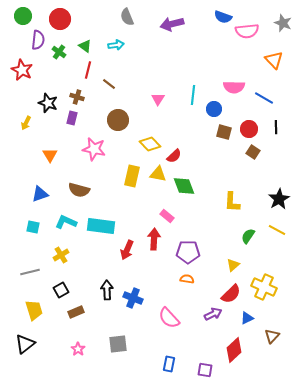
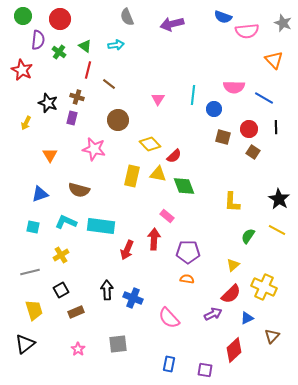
brown square at (224, 132): moved 1 px left, 5 px down
black star at (279, 199): rotated 10 degrees counterclockwise
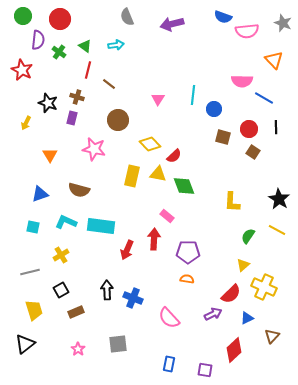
pink semicircle at (234, 87): moved 8 px right, 6 px up
yellow triangle at (233, 265): moved 10 px right
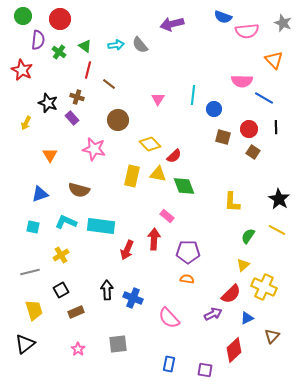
gray semicircle at (127, 17): moved 13 px right, 28 px down; rotated 18 degrees counterclockwise
purple rectangle at (72, 118): rotated 56 degrees counterclockwise
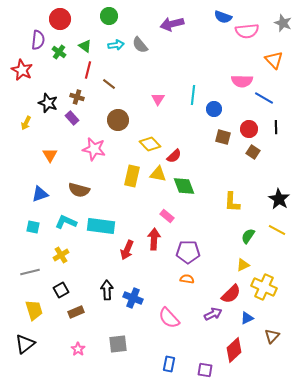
green circle at (23, 16): moved 86 px right
yellow triangle at (243, 265): rotated 16 degrees clockwise
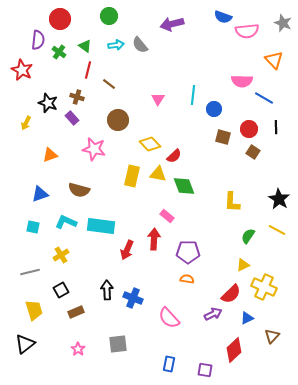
orange triangle at (50, 155): rotated 42 degrees clockwise
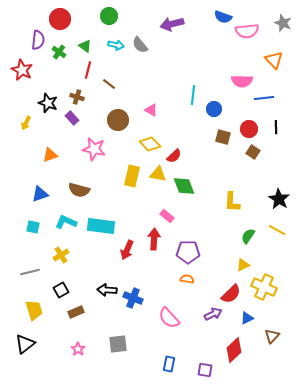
cyan arrow at (116, 45): rotated 21 degrees clockwise
blue line at (264, 98): rotated 36 degrees counterclockwise
pink triangle at (158, 99): moved 7 px left, 11 px down; rotated 32 degrees counterclockwise
black arrow at (107, 290): rotated 84 degrees counterclockwise
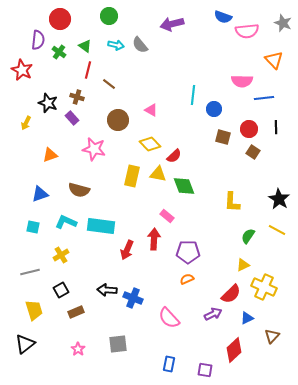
orange semicircle at (187, 279): rotated 32 degrees counterclockwise
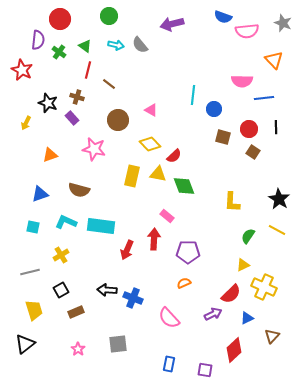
orange semicircle at (187, 279): moved 3 px left, 4 px down
